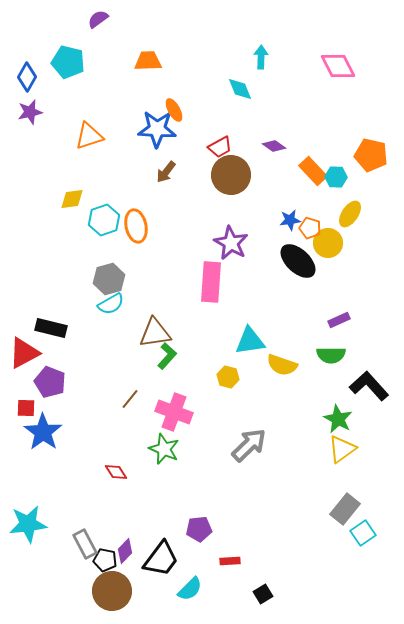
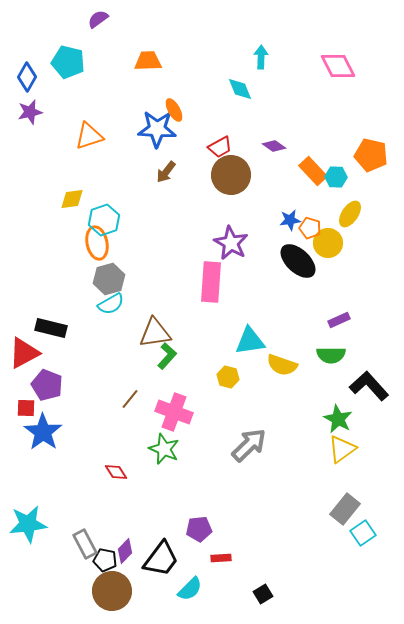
orange ellipse at (136, 226): moved 39 px left, 17 px down
purple pentagon at (50, 382): moved 3 px left, 3 px down
red rectangle at (230, 561): moved 9 px left, 3 px up
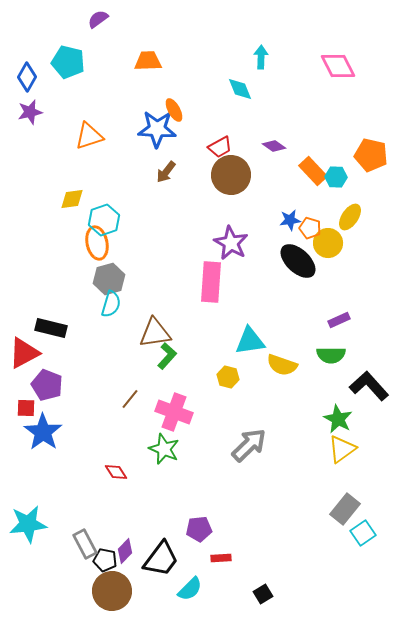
yellow ellipse at (350, 214): moved 3 px down
cyan semicircle at (111, 304): rotated 44 degrees counterclockwise
